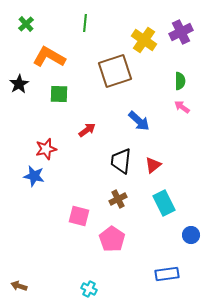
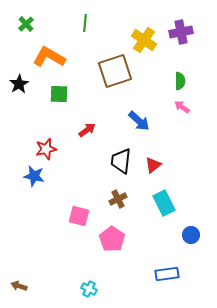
purple cross: rotated 15 degrees clockwise
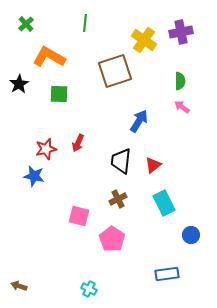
blue arrow: rotated 100 degrees counterclockwise
red arrow: moved 9 px left, 13 px down; rotated 150 degrees clockwise
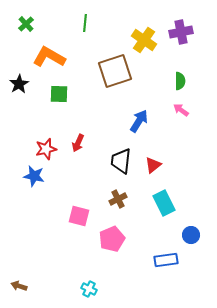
pink arrow: moved 1 px left, 3 px down
pink pentagon: rotated 15 degrees clockwise
blue rectangle: moved 1 px left, 14 px up
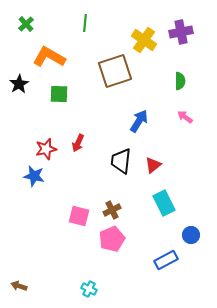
pink arrow: moved 4 px right, 7 px down
brown cross: moved 6 px left, 11 px down
blue rectangle: rotated 20 degrees counterclockwise
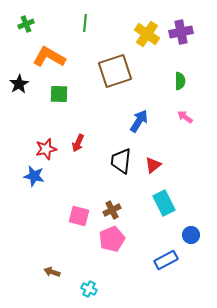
green cross: rotated 21 degrees clockwise
yellow cross: moved 3 px right, 6 px up
brown arrow: moved 33 px right, 14 px up
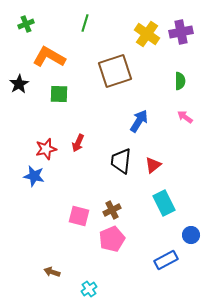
green line: rotated 12 degrees clockwise
cyan cross: rotated 28 degrees clockwise
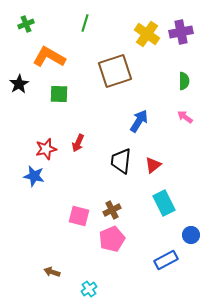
green semicircle: moved 4 px right
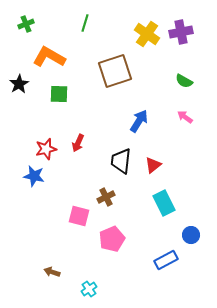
green semicircle: rotated 120 degrees clockwise
brown cross: moved 6 px left, 13 px up
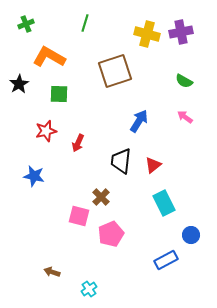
yellow cross: rotated 20 degrees counterclockwise
red star: moved 18 px up
brown cross: moved 5 px left; rotated 18 degrees counterclockwise
pink pentagon: moved 1 px left, 5 px up
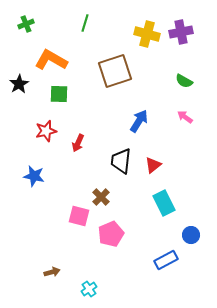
orange L-shape: moved 2 px right, 3 px down
brown arrow: rotated 147 degrees clockwise
